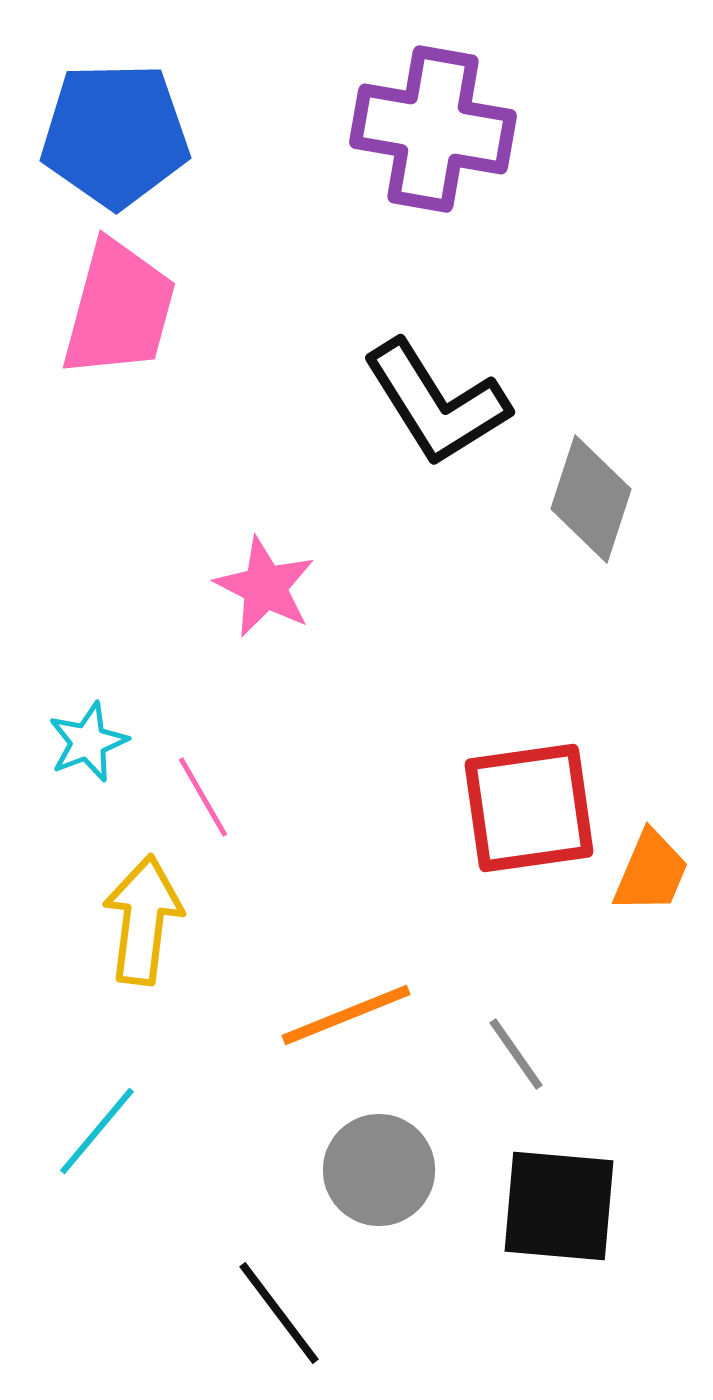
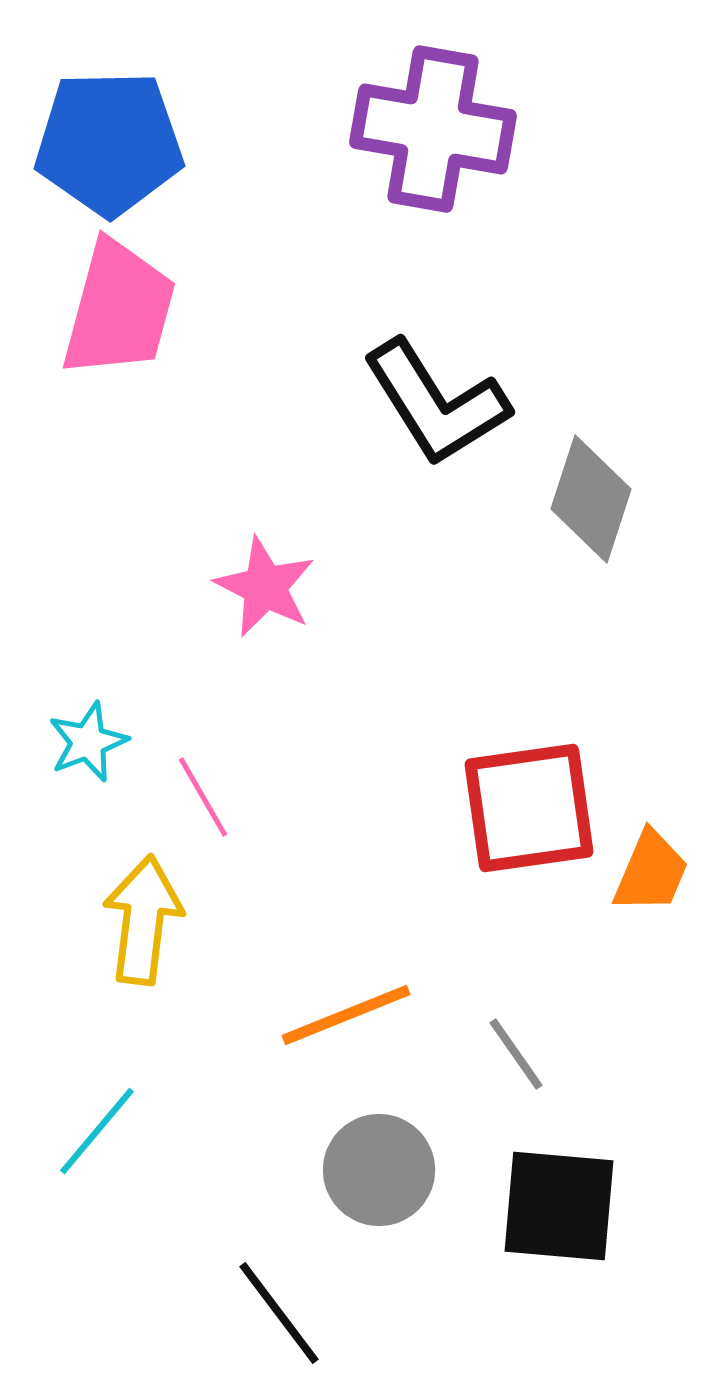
blue pentagon: moved 6 px left, 8 px down
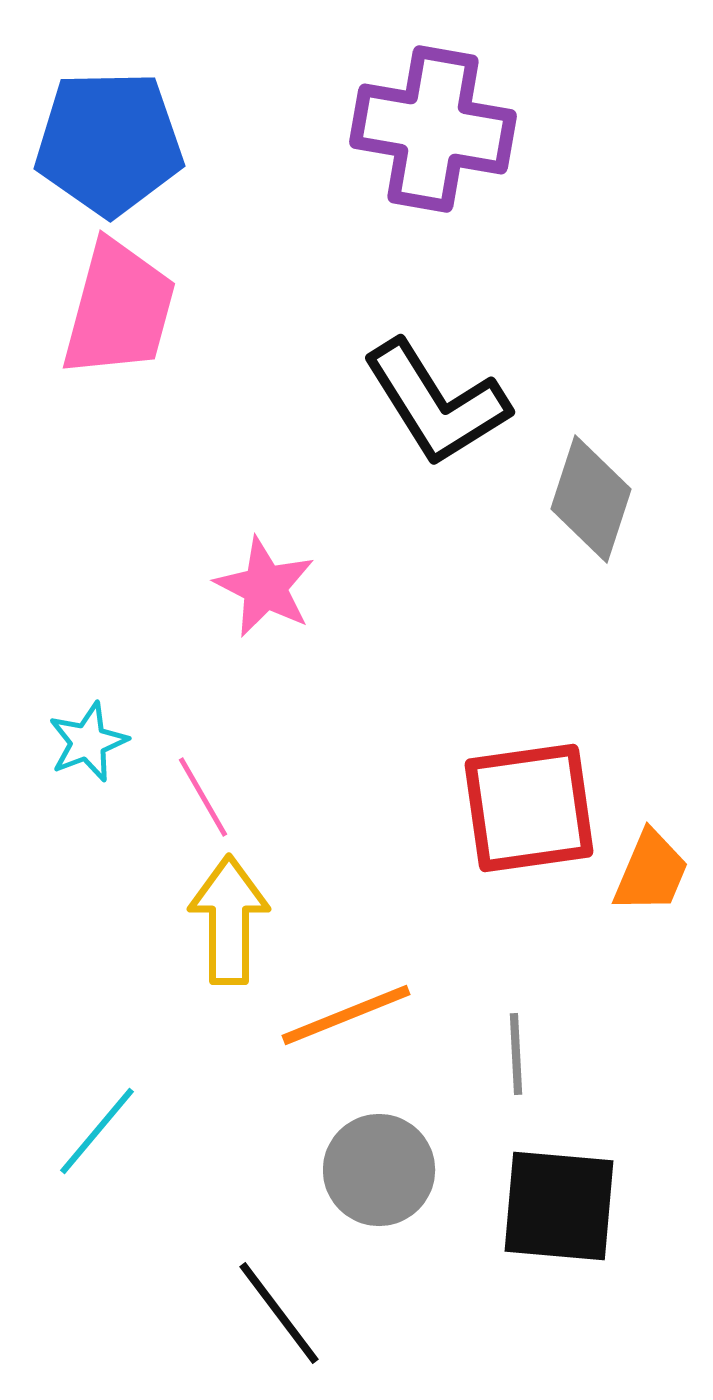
yellow arrow: moved 86 px right; rotated 7 degrees counterclockwise
gray line: rotated 32 degrees clockwise
